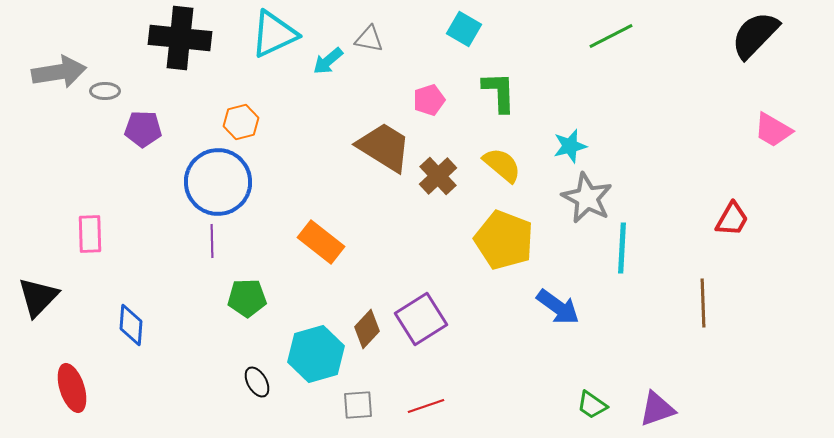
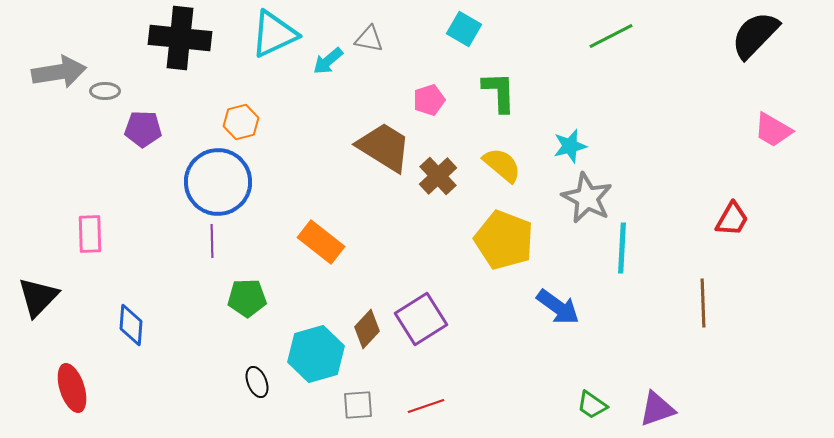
black ellipse: rotated 8 degrees clockwise
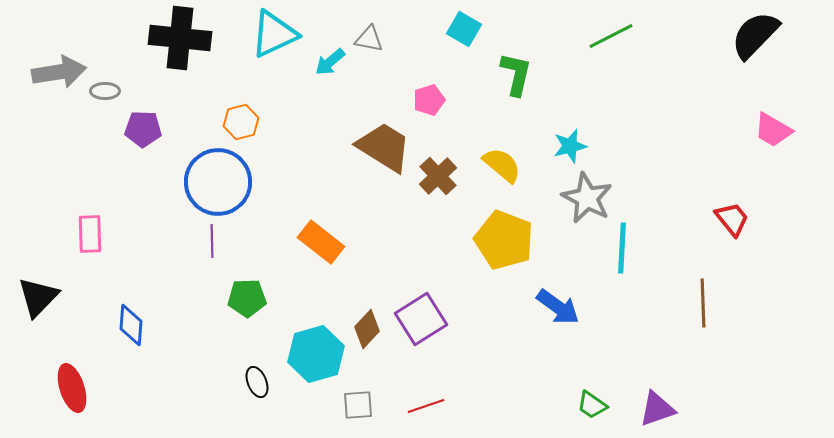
cyan arrow: moved 2 px right, 1 px down
green L-shape: moved 17 px right, 18 px up; rotated 15 degrees clockwise
red trapezoid: rotated 69 degrees counterclockwise
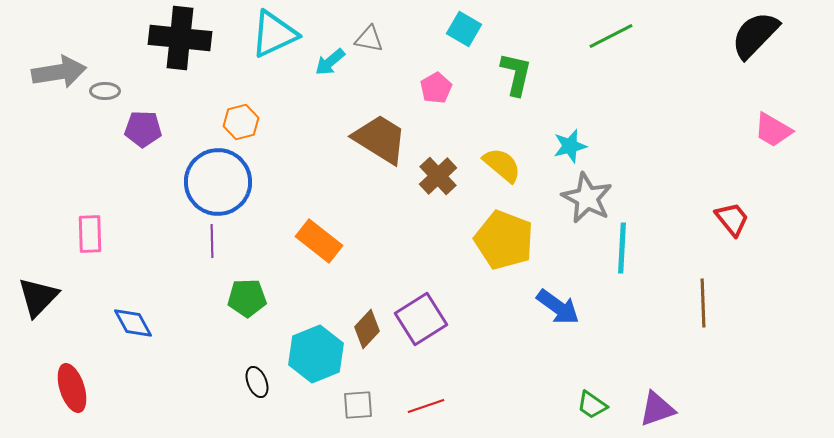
pink pentagon: moved 7 px right, 12 px up; rotated 12 degrees counterclockwise
brown trapezoid: moved 4 px left, 8 px up
orange rectangle: moved 2 px left, 1 px up
blue diamond: moved 2 px right, 2 px up; rotated 33 degrees counterclockwise
cyan hexagon: rotated 6 degrees counterclockwise
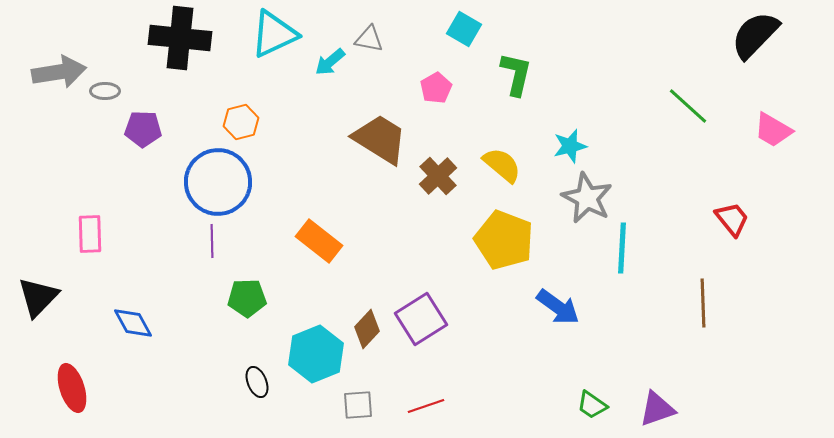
green line: moved 77 px right, 70 px down; rotated 69 degrees clockwise
